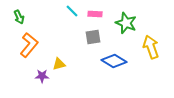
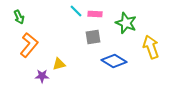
cyan line: moved 4 px right
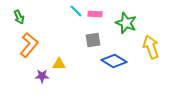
gray square: moved 3 px down
yellow triangle: rotated 16 degrees clockwise
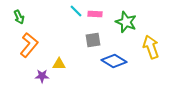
green star: moved 1 px up
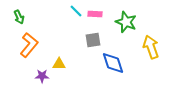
blue diamond: moved 1 px left, 2 px down; rotated 40 degrees clockwise
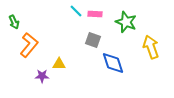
green arrow: moved 5 px left, 5 px down
gray square: rotated 28 degrees clockwise
